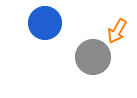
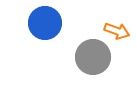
orange arrow: rotated 100 degrees counterclockwise
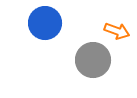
gray circle: moved 3 px down
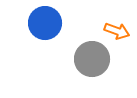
gray circle: moved 1 px left, 1 px up
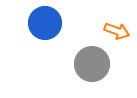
gray circle: moved 5 px down
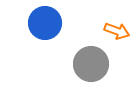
gray circle: moved 1 px left
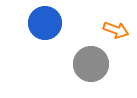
orange arrow: moved 1 px left, 1 px up
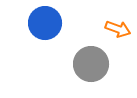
orange arrow: moved 2 px right, 1 px up
